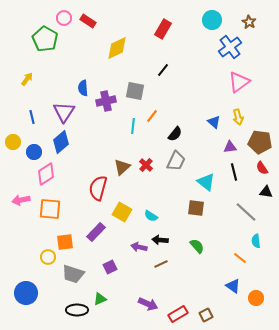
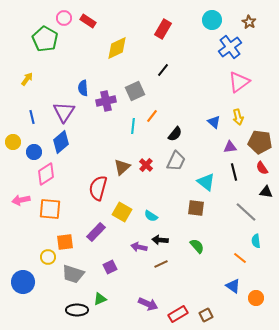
gray square at (135, 91): rotated 36 degrees counterclockwise
blue circle at (26, 293): moved 3 px left, 11 px up
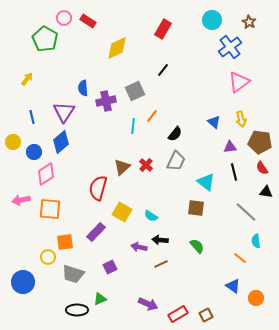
yellow arrow at (238, 117): moved 3 px right, 2 px down
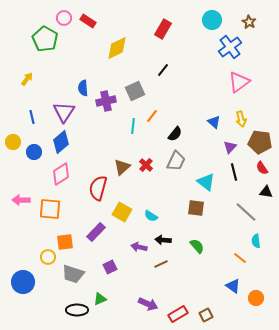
purple triangle at (230, 147): rotated 40 degrees counterclockwise
pink diamond at (46, 174): moved 15 px right
pink arrow at (21, 200): rotated 12 degrees clockwise
black arrow at (160, 240): moved 3 px right
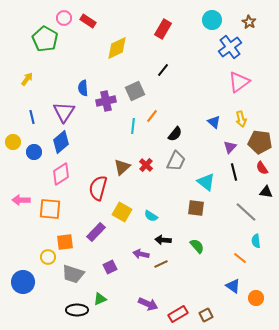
purple arrow at (139, 247): moved 2 px right, 7 px down
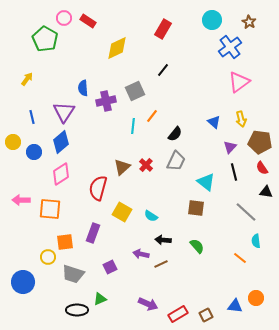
purple rectangle at (96, 232): moved 3 px left, 1 px down; rotated 24 degrees counterclockwise
blue triangle at (233, 286): moved 2 px right, 20 px down; rotated 28 degrees counterclockwise
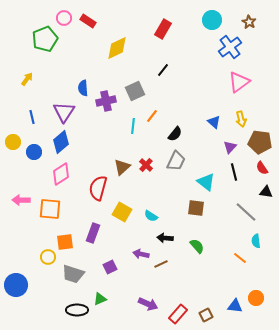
green pentagon at (45, 39): rotated 20 degrees clockwise
black arrow at (163, 240): moved 2 px right, 2 px up
blue circle at (23, 282): moved 7 px left, 3 px down
red rectangle at (178, 314): rotated 18 degrees counterclockwise
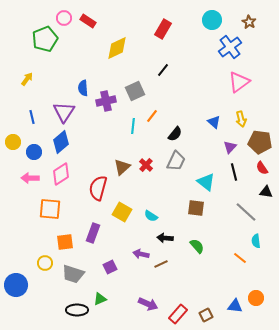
pink arrow at (21, 200): moved 9 px right, 22 px up
yellow circle at (48, 257): moved 3 px left, 6 px down
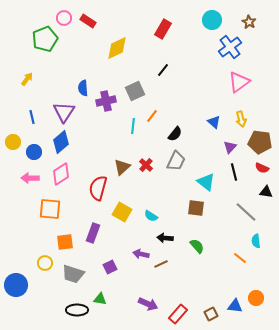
red semicircle at (262, 168): rotated 32 degrees counterclockwise
green triangle at (100, 299): rotated 32 degrees clockwise
brown square at (206, 315): moved 5 px right, 1 px up
